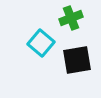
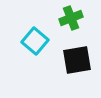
cyan square: moved 6 px left, 2 px up
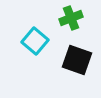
black square: rotated 28 degrees clockwise
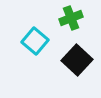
black square: rotated 24 degrees clockwise
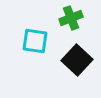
cyan square: rotated 32 degrees counterclockwise
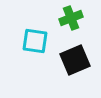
black square: moved 2 px left; rotated 24 degrees clockwise
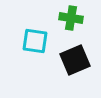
green cross: rotated 30 degrees clockwise
